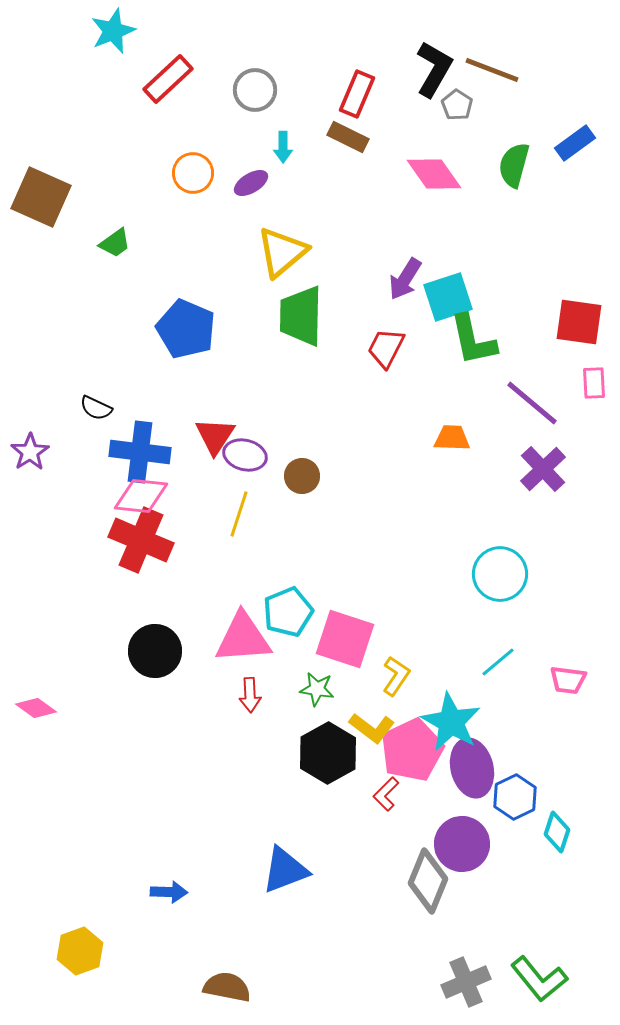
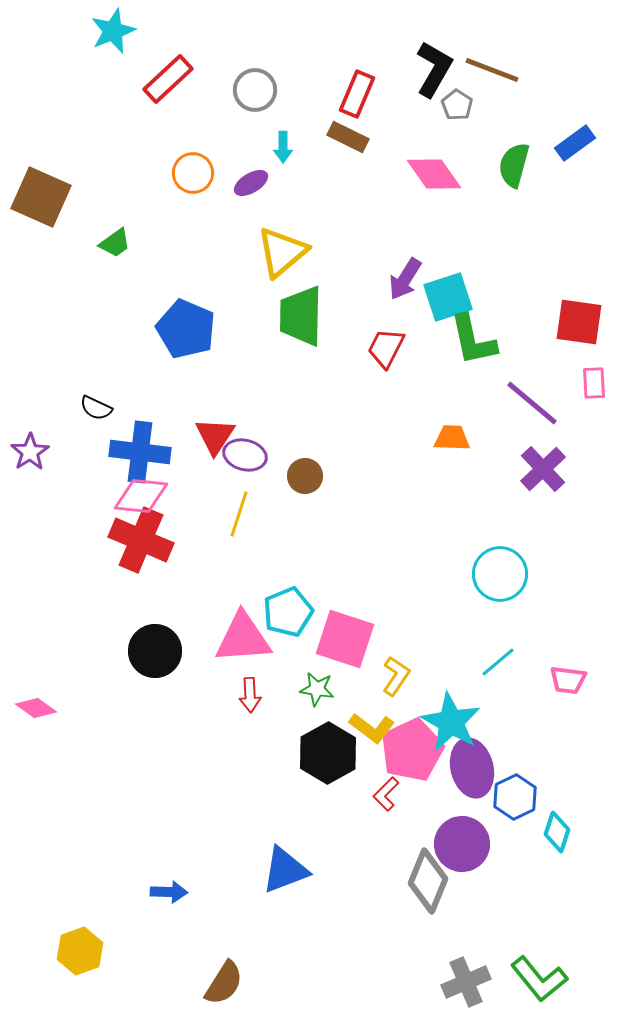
brown circle at (302, 476): moved 3 px right
brown semicircle at (227, 987): moved 3 px left, 4 px up; rotated 111 degrees clockwise
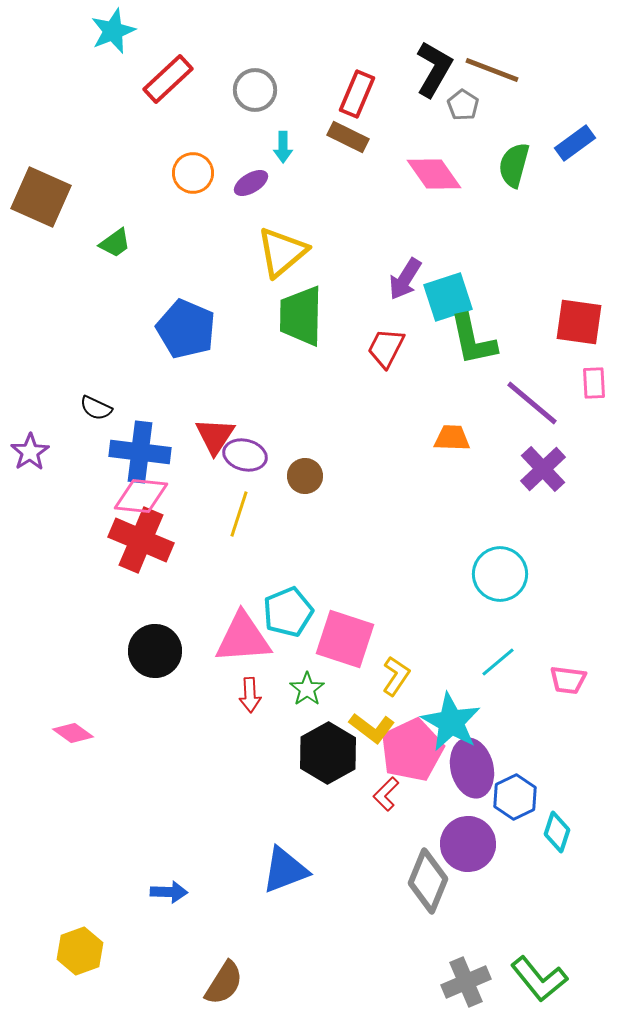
gray pentagon at (457, 105): moved 6 px right
green star at (317, 689): moved 10 px left; rotated 28 degrees clockwise
pink diamond at (36, 708): moved 37 px right, 25 px down
purple circle at (462, 844): moved 6 px right
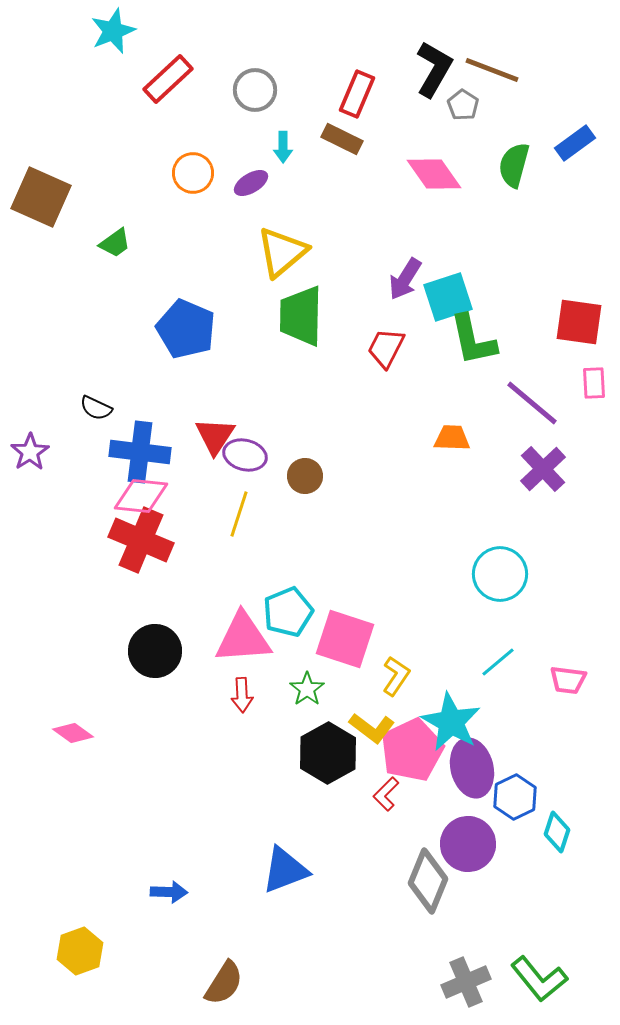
brown rectangle at (348, 137): moved 6 px left, 2 px down
red arrow at (250, 695): moved 8 px left
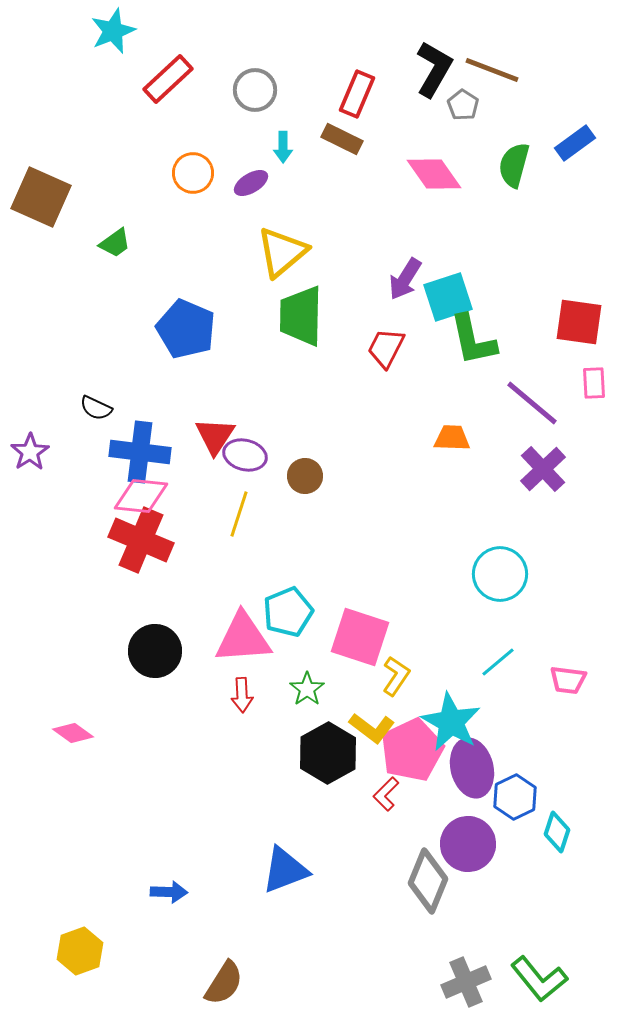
pink square at (345, 639): moved 15 px right, 2 px up
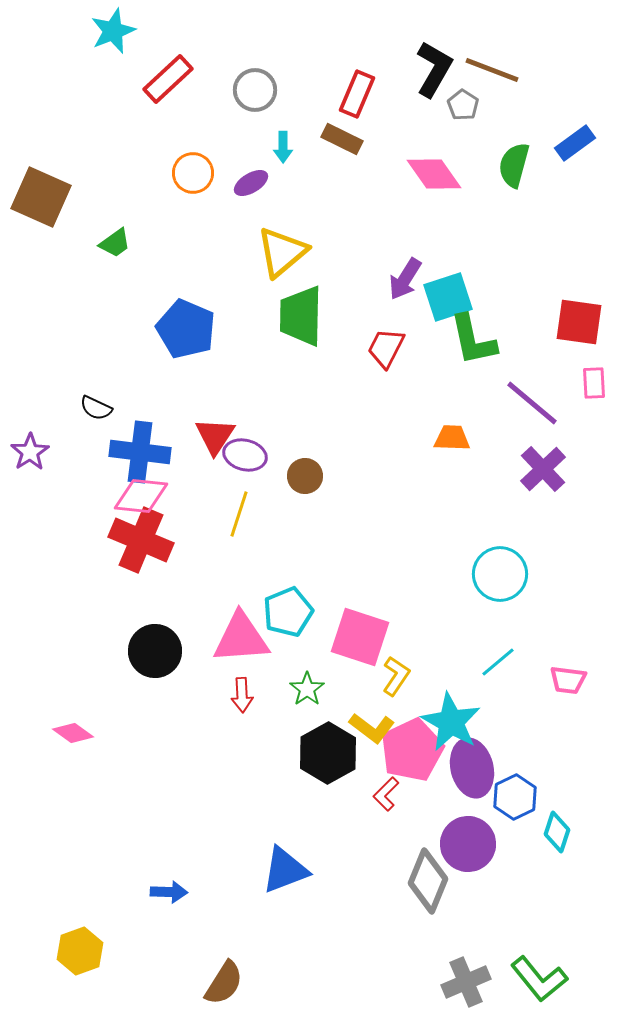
pink triangle at (243, 638): moved 2 px left
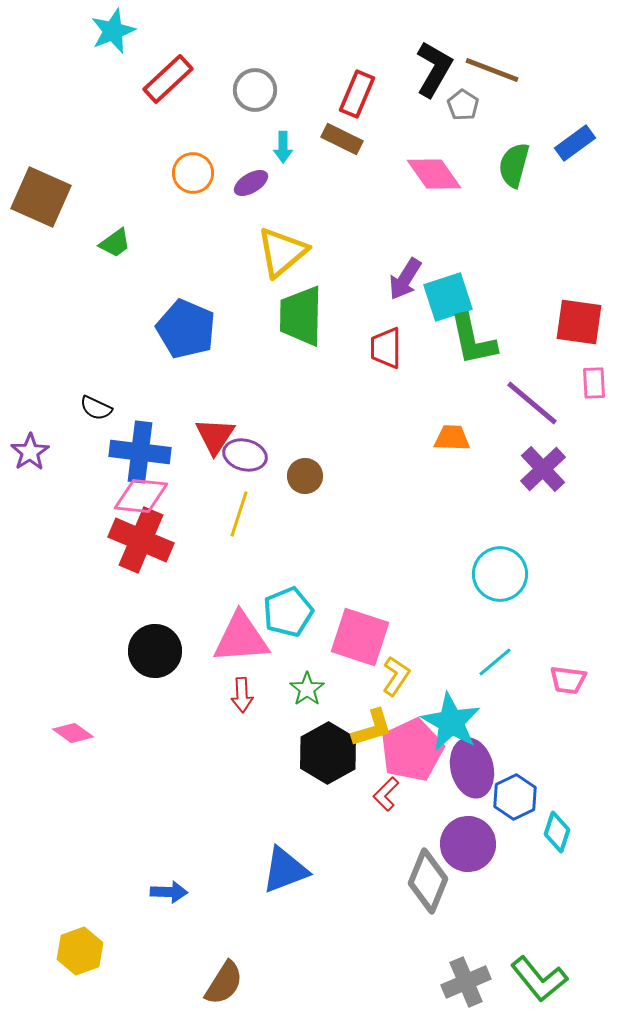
red trapezoid at (386, 348): rotated 27 degrees counterclockwise
cyan line at (498, 662): moved 3 px left
yellow L-shape at (372, 728): rotated 54 degrees counterclockwise
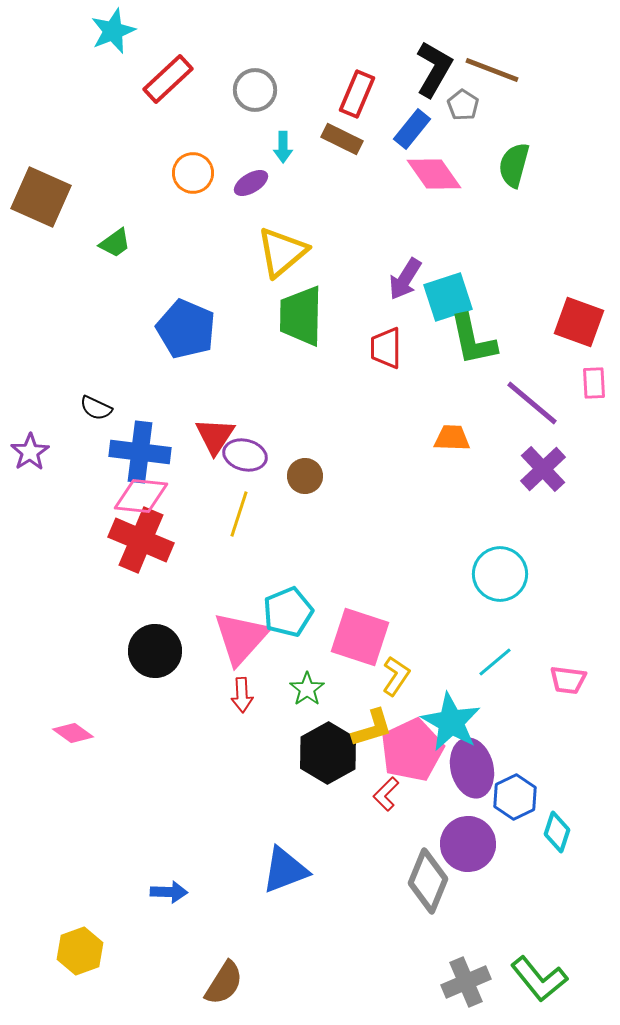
blue rectangle at (575, 143): moved 163 px left, 14 px up; rotated 15 degrees counterclockwise
red square at (579, 322): rotated 12 degrees clockwise
pink triangle at (241, 638): rotated 44 degrees counterclockwise
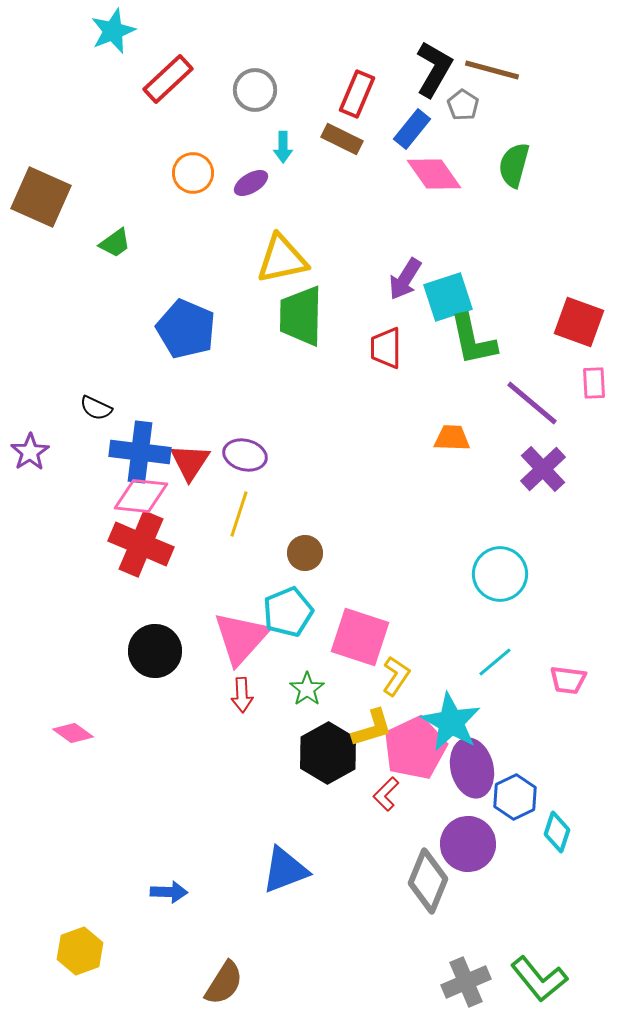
brown line at (492, 70): rotated 6 degrees counterclockwise
yellow triangle at (282, 252): moved 7 px down; rotated 28 degrees clockwise
red triangle at (215, 436): moved 25 px left, 26 px down
brown circle at (305, 476): moved 77 px down
red cross at (141, 540): moved 4 px down
pink pentagon at (412, 750): moved 3 px right, 2 px up
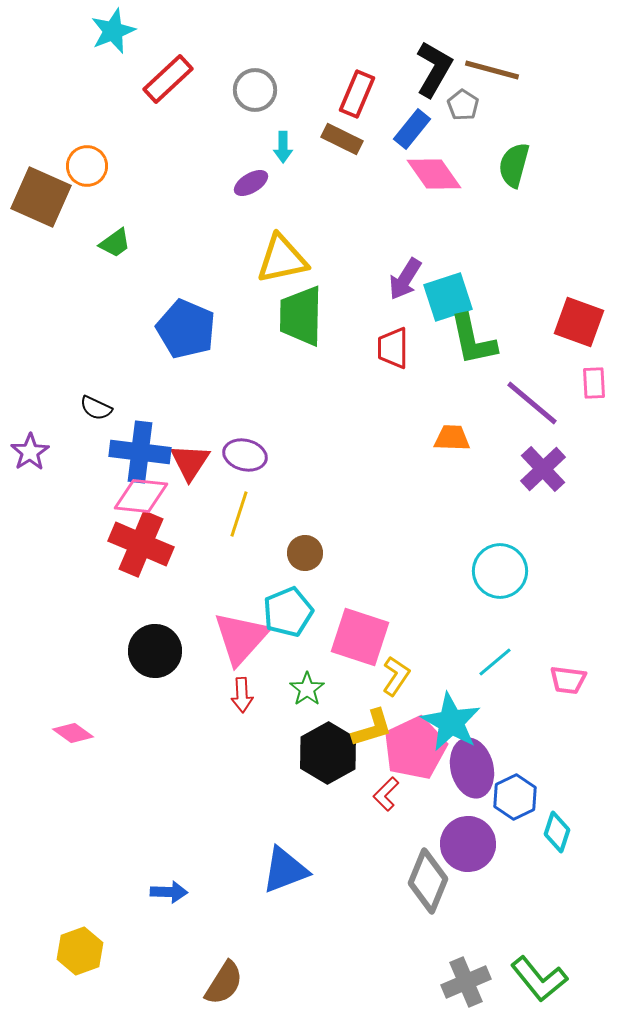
orange circle at (193, 173): moved 106 px left, 7 px up
red trapezoid at (386, 348): moved 7 px right
cyan circle at (500, 574): moved 3 px up
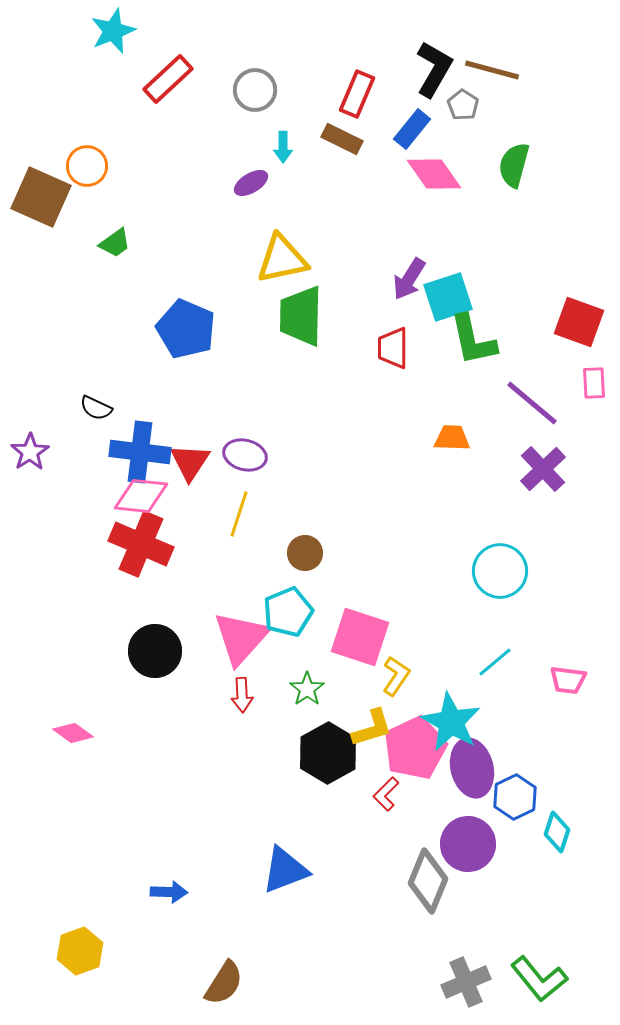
purple arrow at (405, 279): moved 4 px right
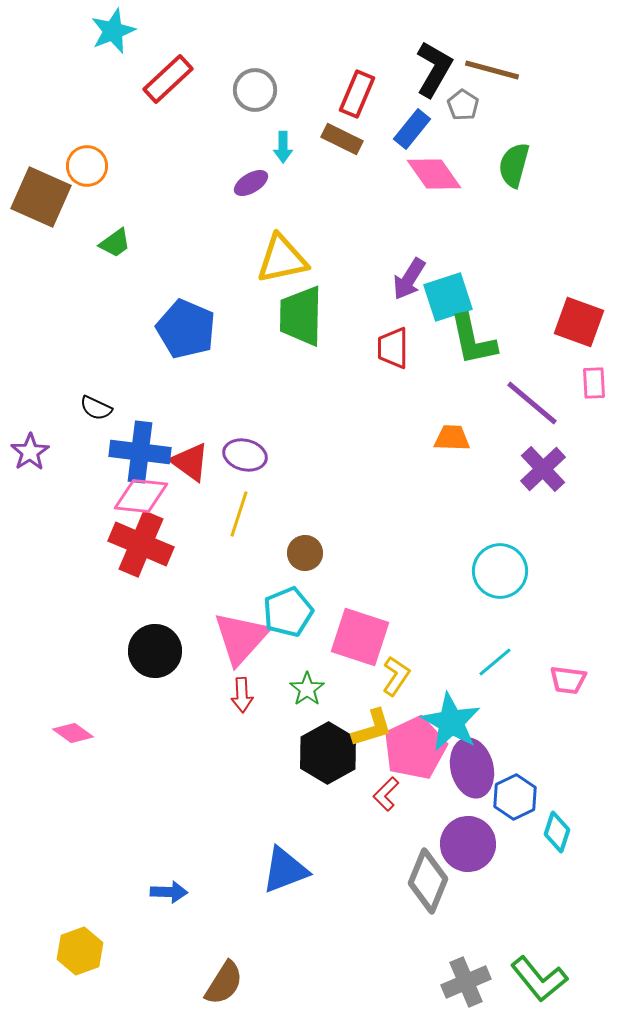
red triangle at (190, 462): rotated 27 degrees counterclockwise
